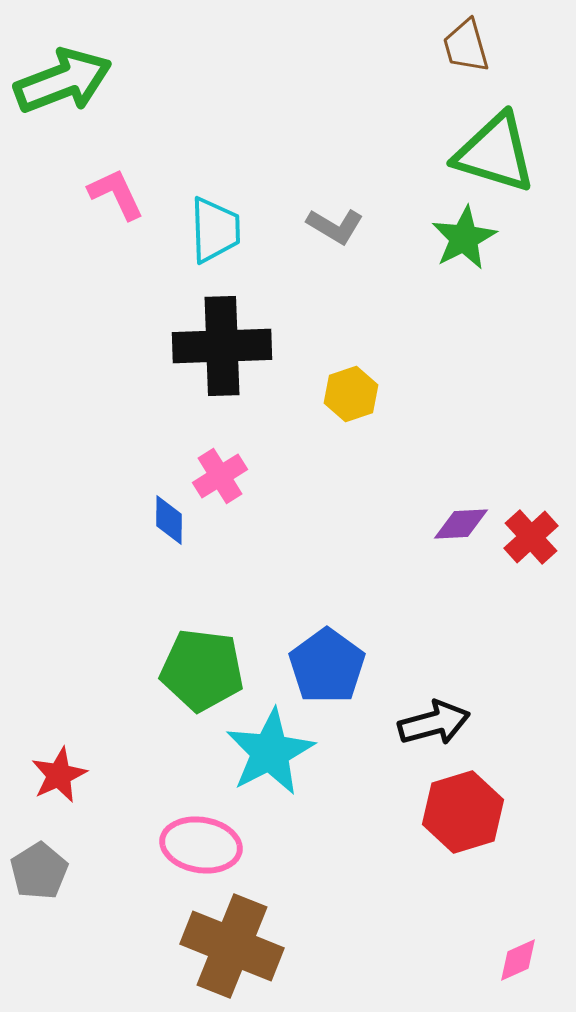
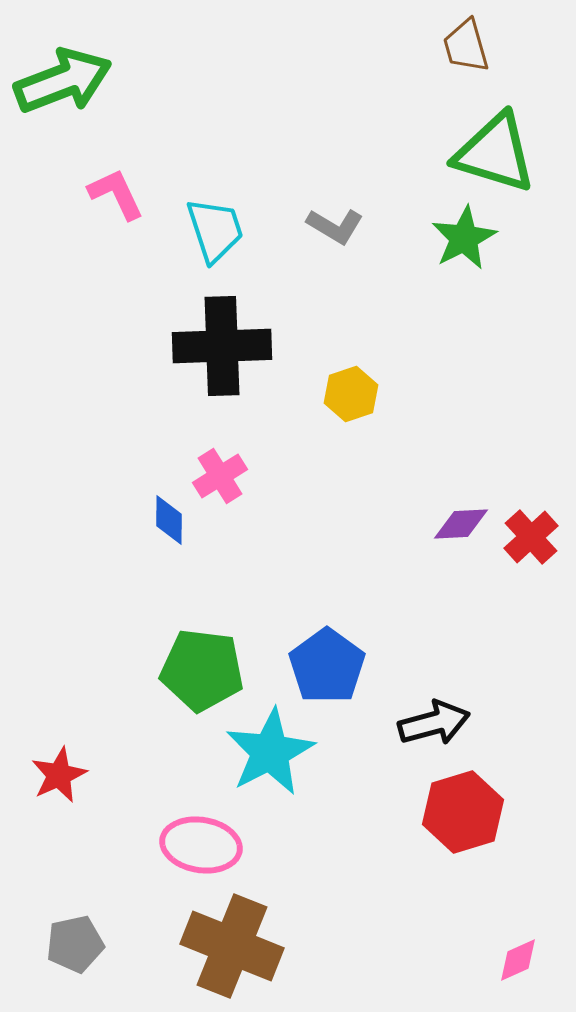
cyan trapezoid: rotated 16 degrees counterclockwise
gray pentagon: moved 36 px right, 73 px down; rotated 20 degrees clockwise
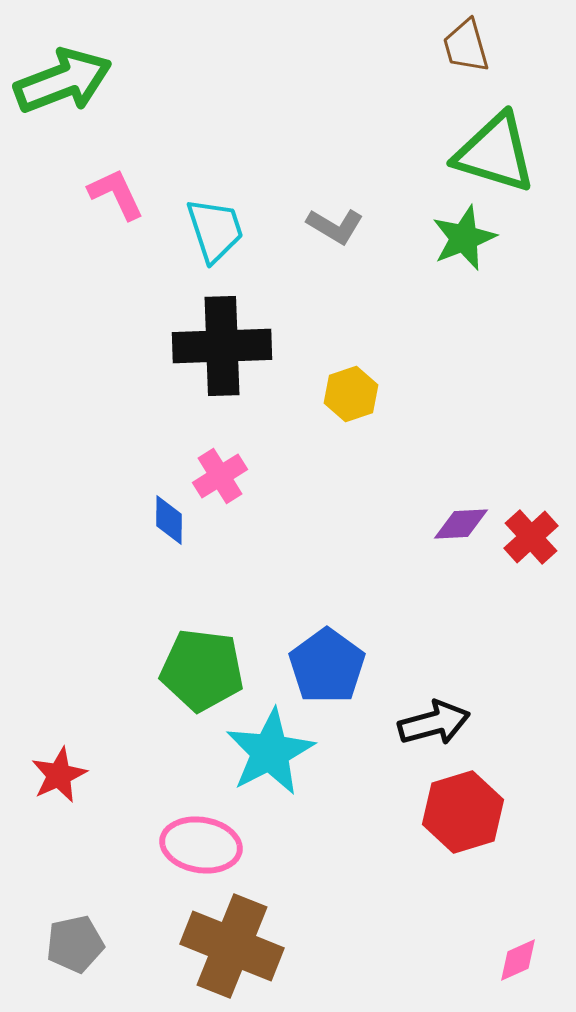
green star: rotated 6 degrees clockwise
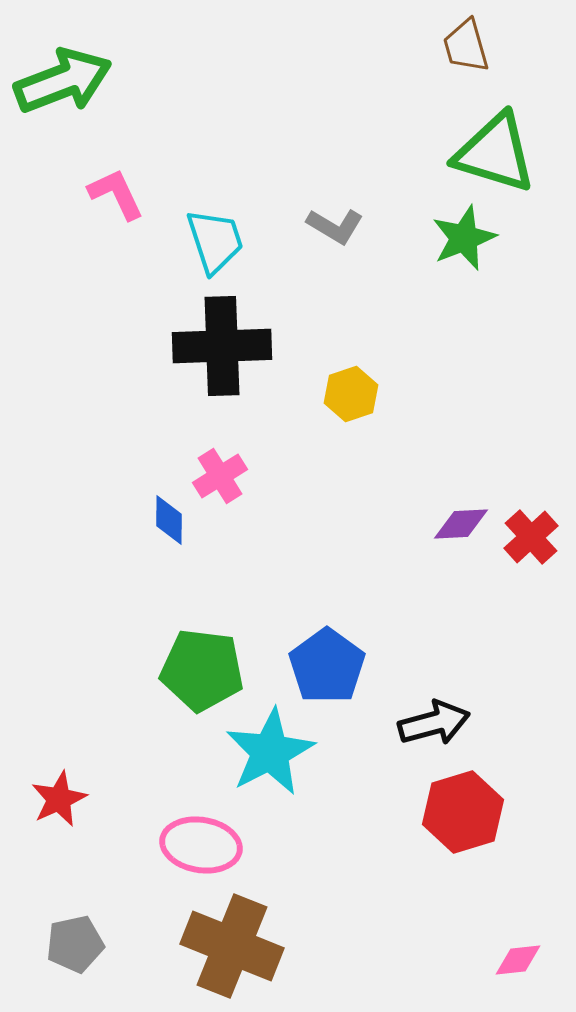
cyan trapezoid: moved 11 px down
red star: moved 24 px down
pink diamond: rotated 18 degrees clockwise
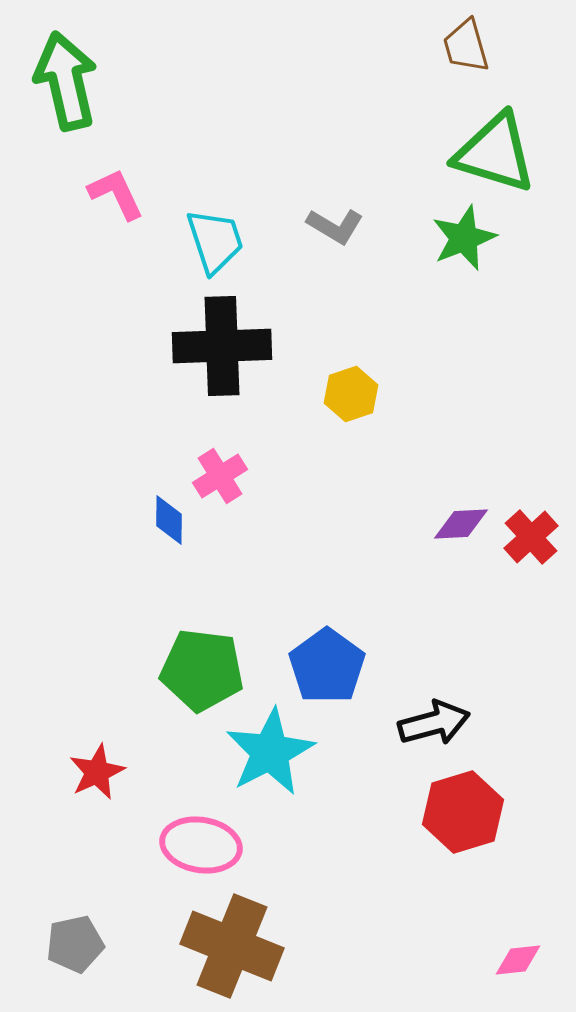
green arrow: moved 3 px right; rotated 82 degrees counterclockwise
red star: moved 38 px right, 27 px up
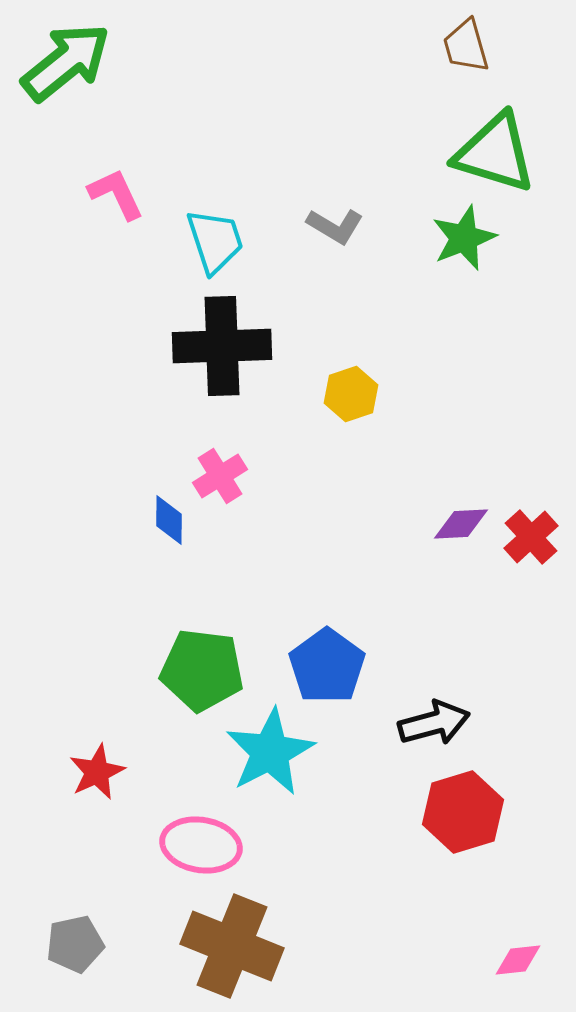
green arrow: moved 19 px up; rotated 64 degrees clockwise
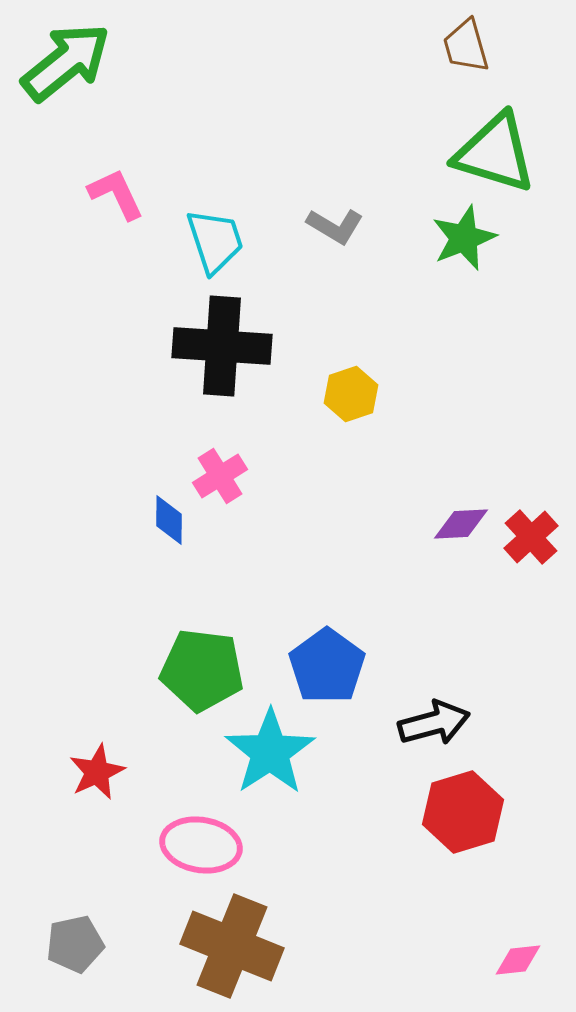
black cross: rotated 6 degrees clockwise
cyan star: rotated 6 degrees counterclockwise
